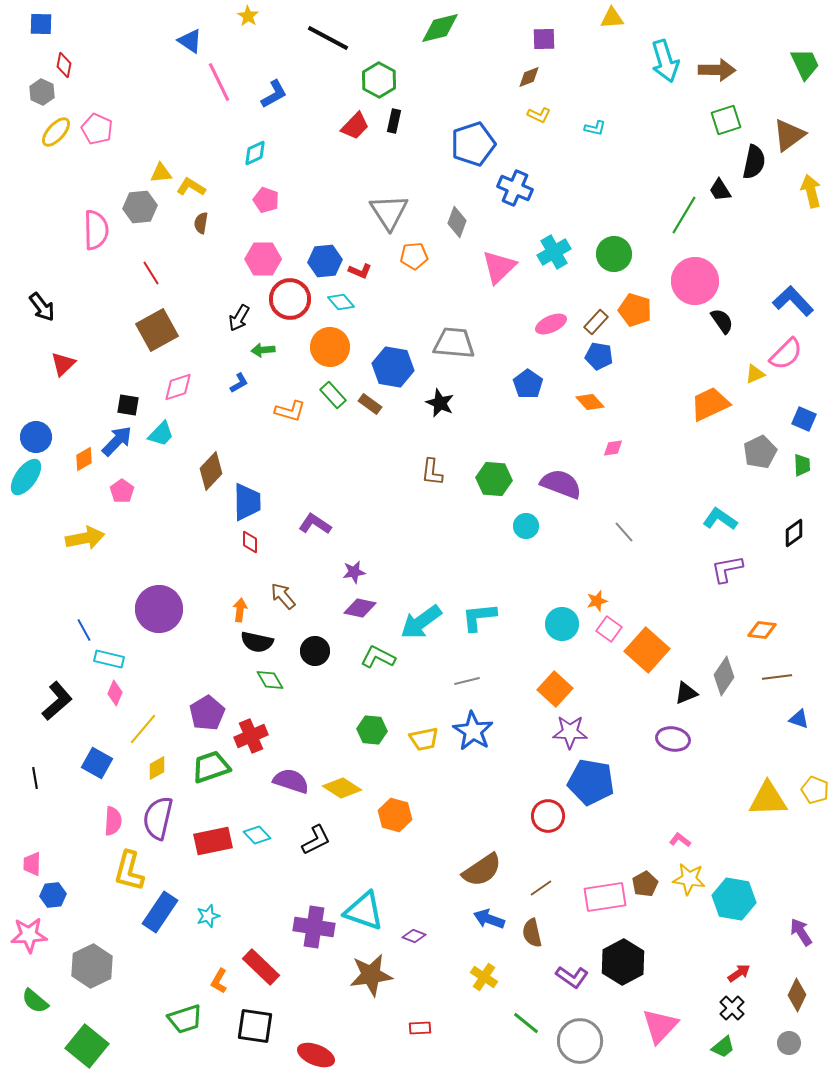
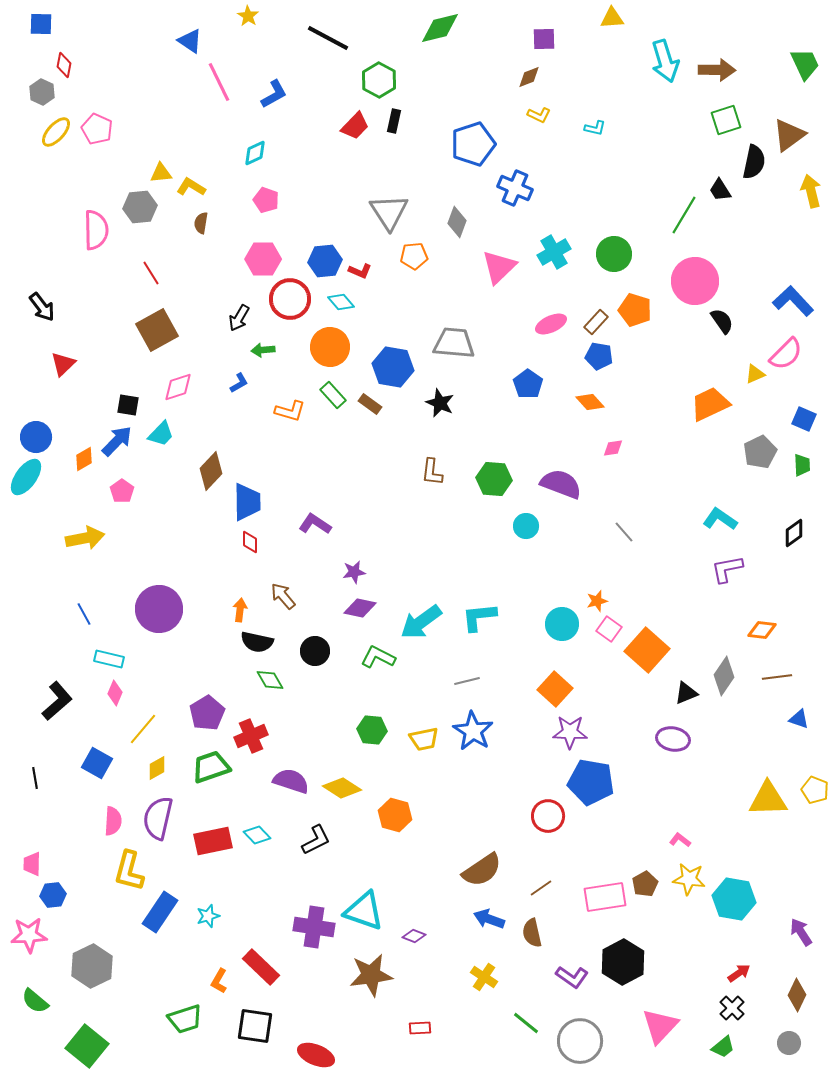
blue line at (84, 630): moved 16 px up
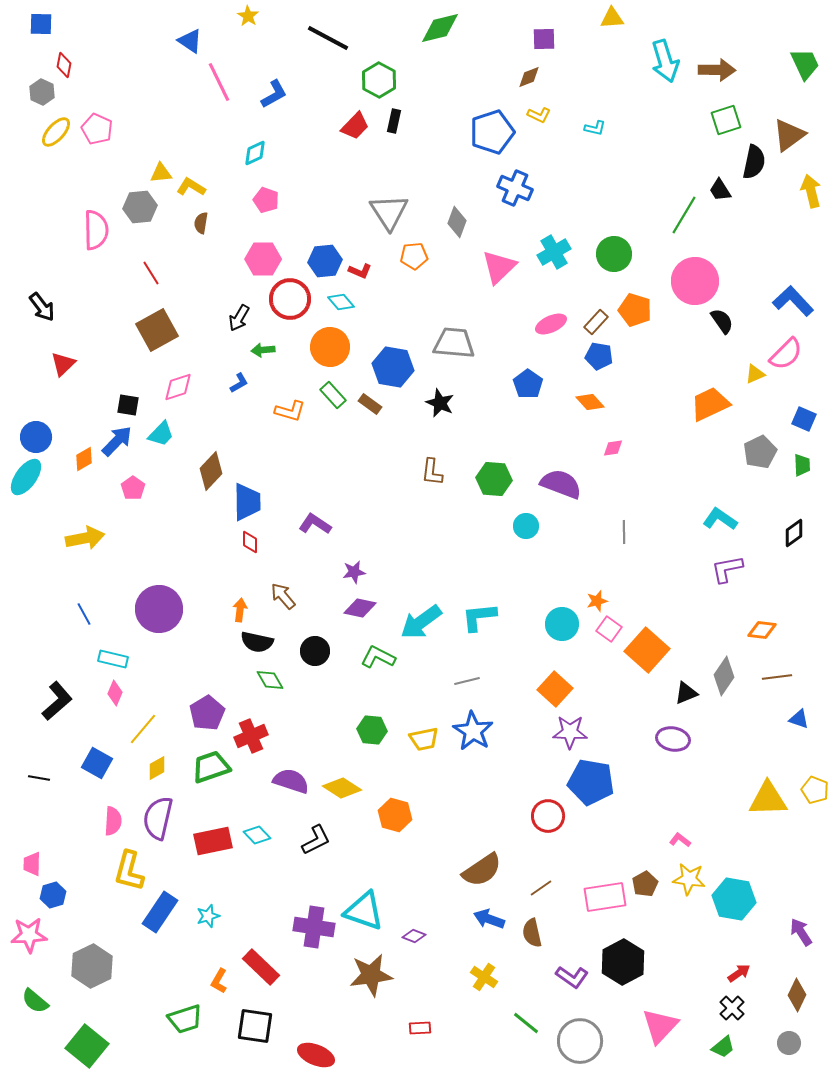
blue pentagon at (473, 144): moved 19 px right, 12 px up
pink pentagon at (122, 491): moved 11 px right, 3 px up
gray line at (624, 532): rotated 40 degrees clockwise
cyan rectangle at (109, 659): moved 4 px right
black line at (35, 778): moved 4 px right; rotated 70 degrees counterclockwise
blue hexagon at (53, 895): rotated 10 degrees counterclockwise
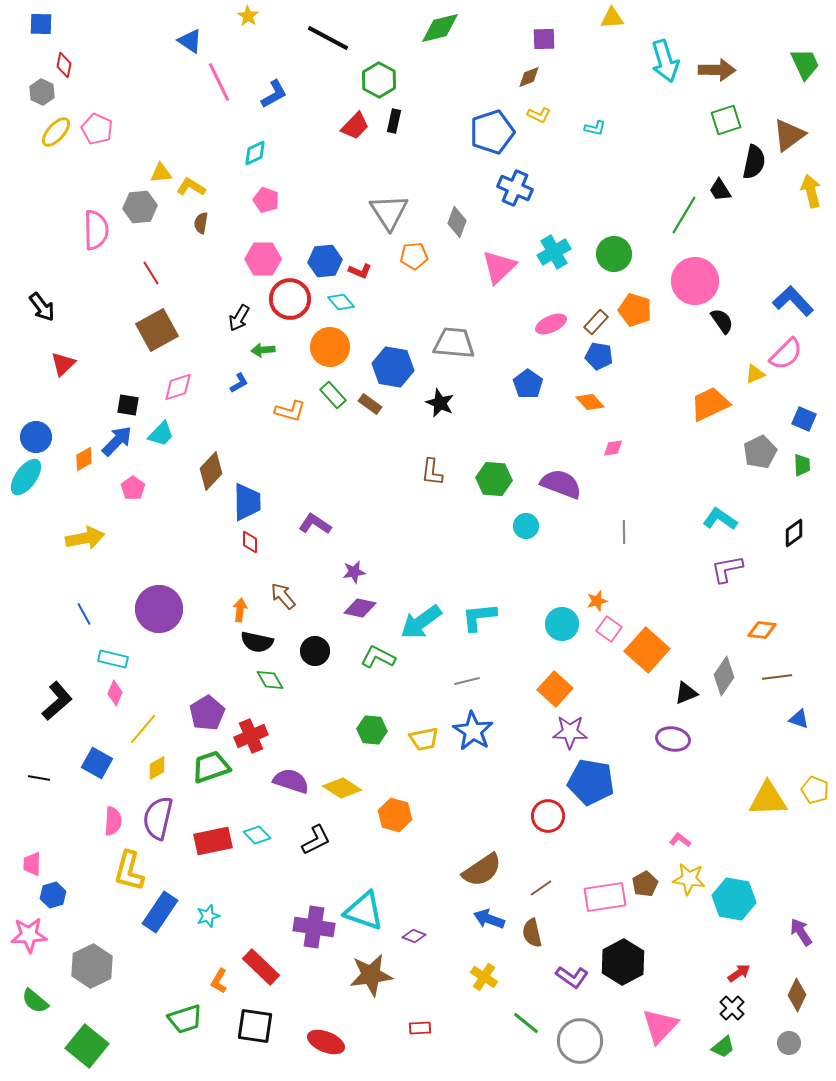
red ellipse at (316, 1055): moved 10 px right, 13 px up
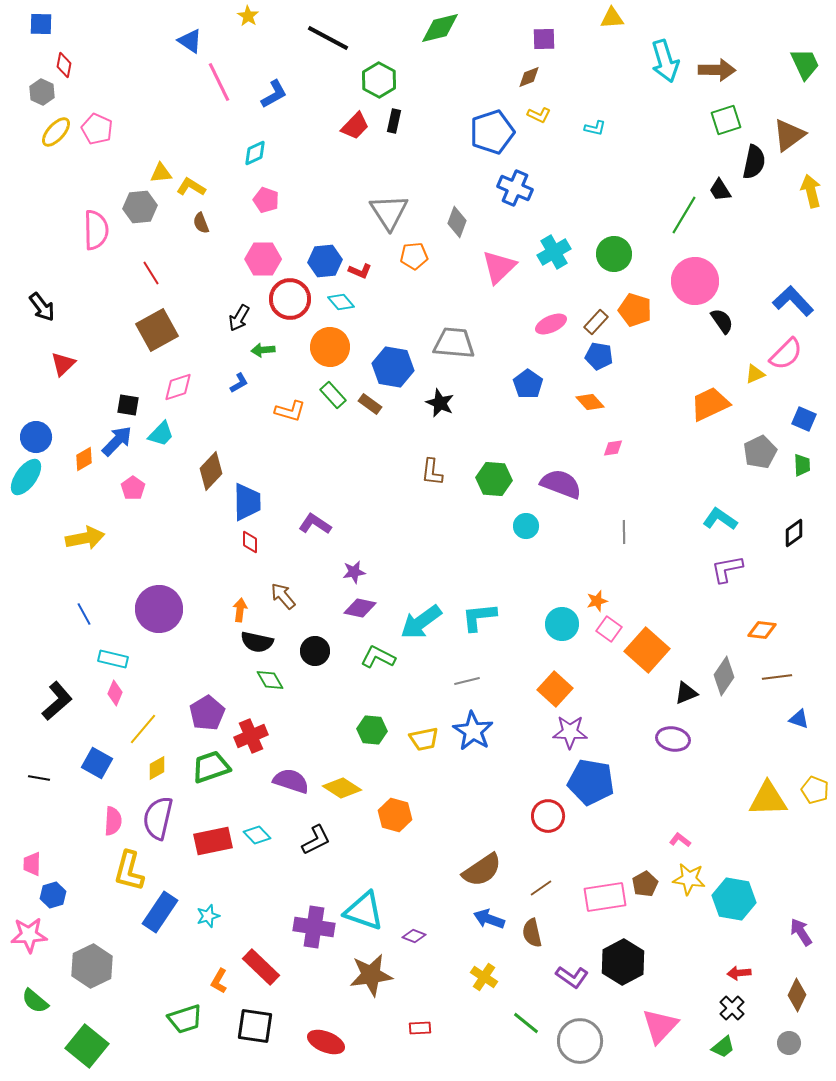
brown semicircle at (201, 223): rotated 30 degrees counterclockwise
red arrow at (739, 973): rotated 150 degrees counterclockwise
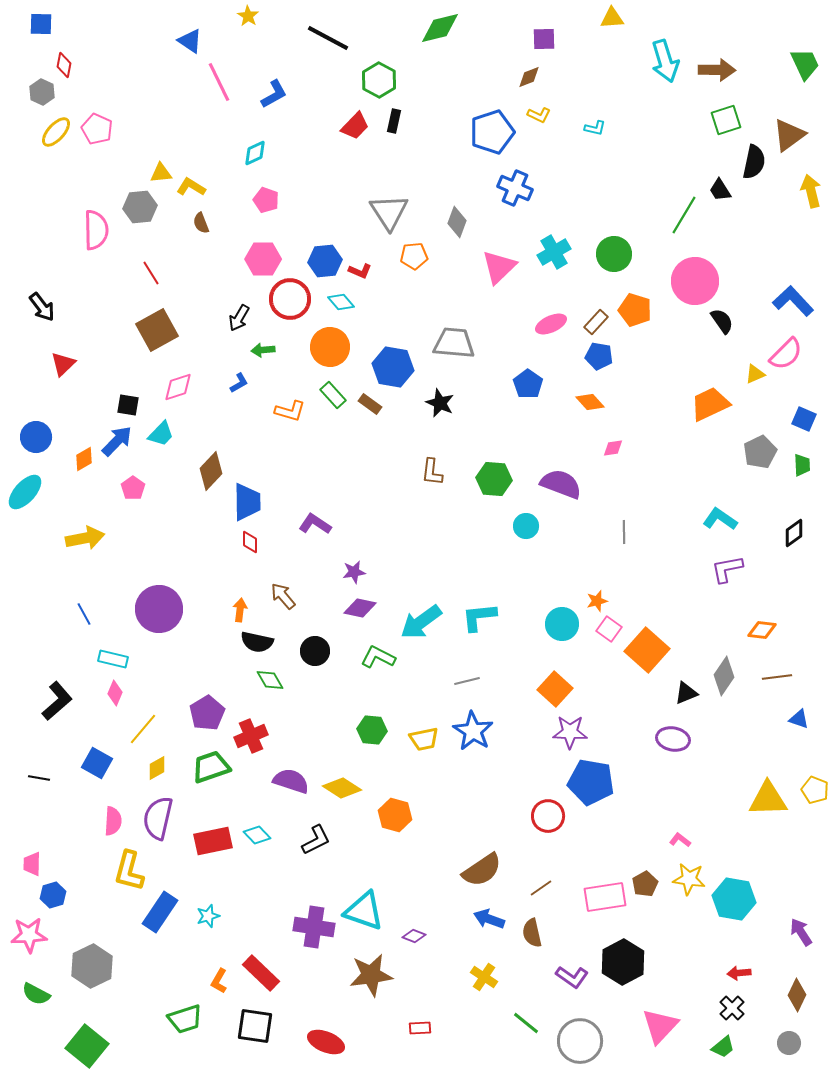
cyan ellipse at (26, 477): moved 1 px left, 15 px down; rotated 6 degrees clockwise
red rectangle at (261, 967): moved 6 px down
green semicircle at (35, 1001): moved 1 px right, 7 px up; rotated 12 degrees counterclockwise
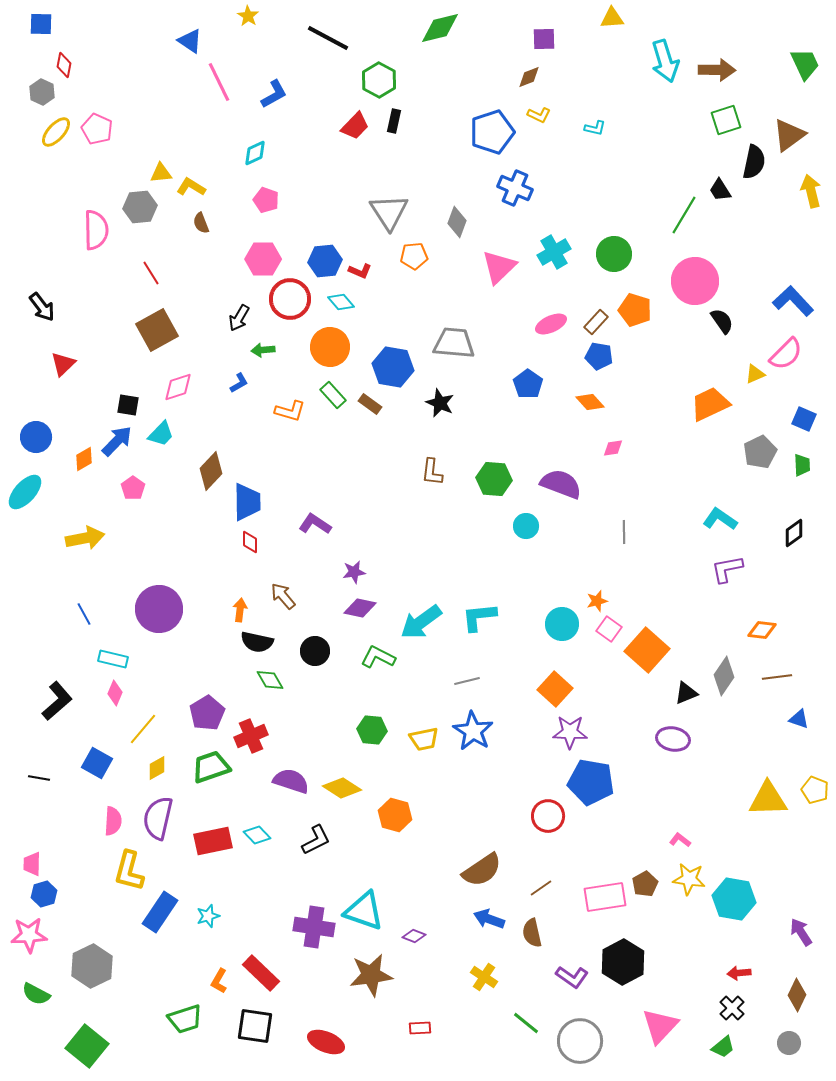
blue hexagon at (53, 895): moved 9 px left, 1 px up
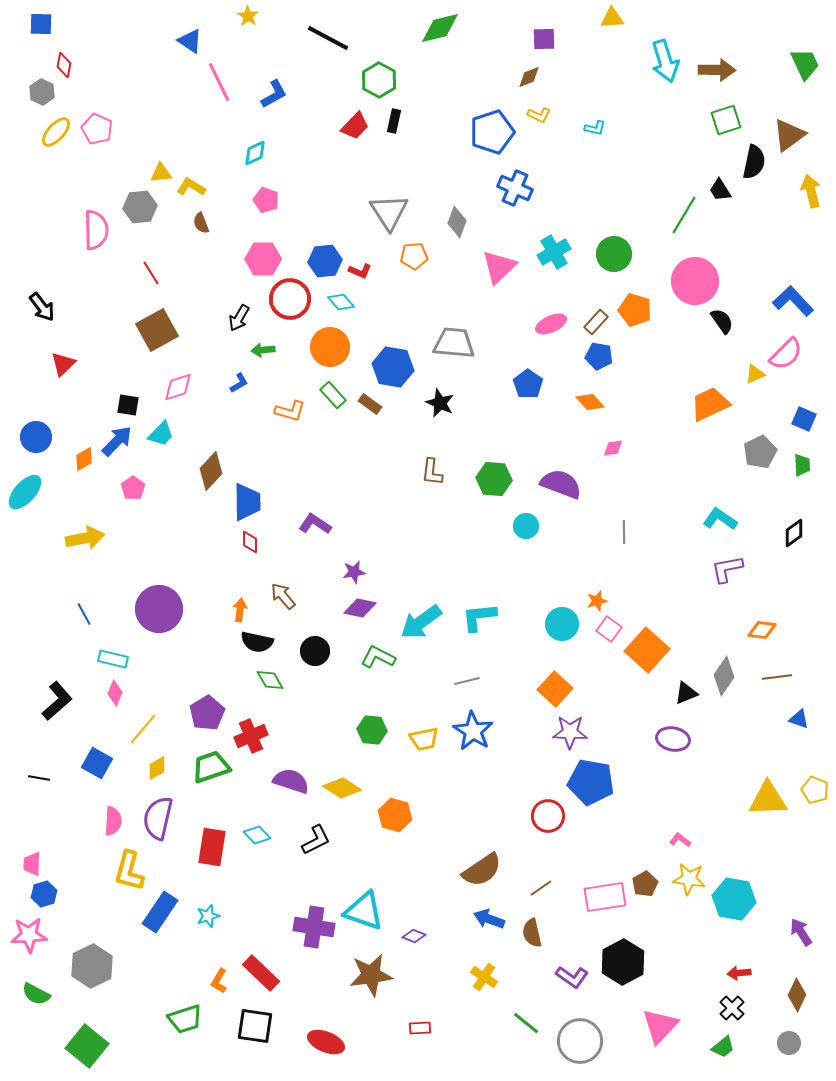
red rectangle at (213, 841): moved 1 px left, 6 px down; rotated 69 degrees counterclockwise
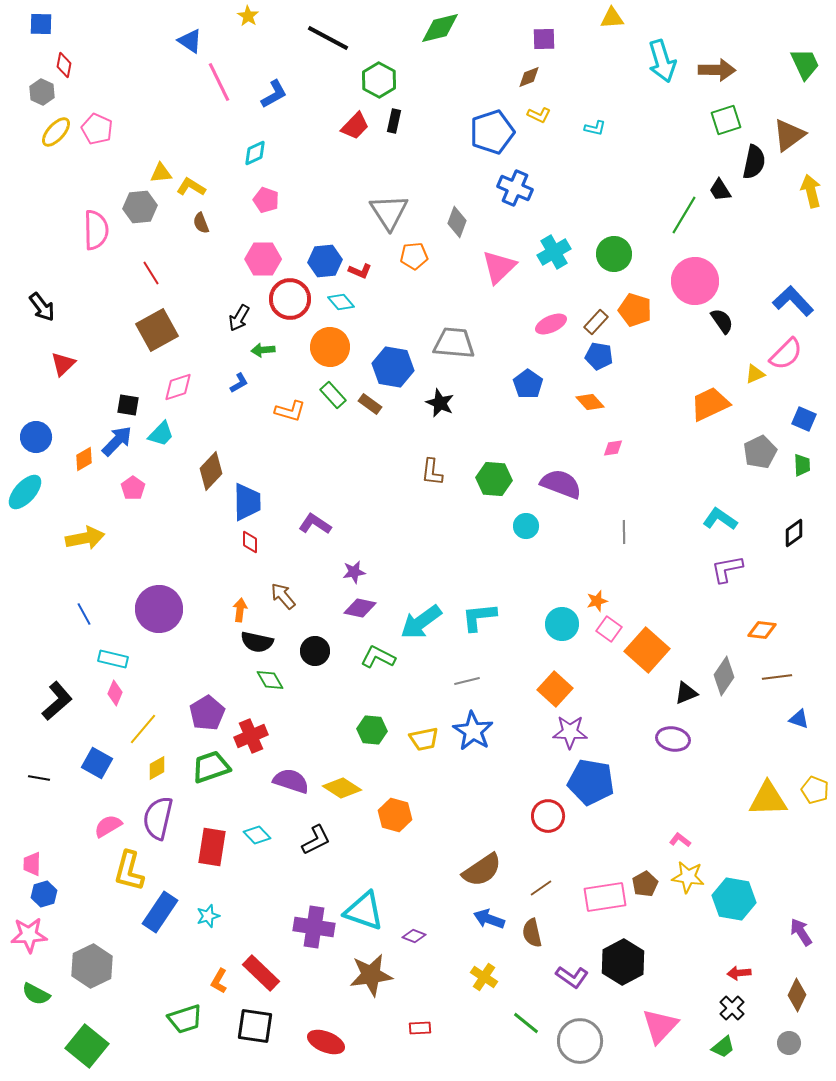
cyan arrow at (665, 61): moved 3 px left
pink semicircle at (113, 821): moved 5 px left, 5 px down; rotated 124 degrees counterclockwise
yellow star at (689, 879): moved 1 px left, 2 px up
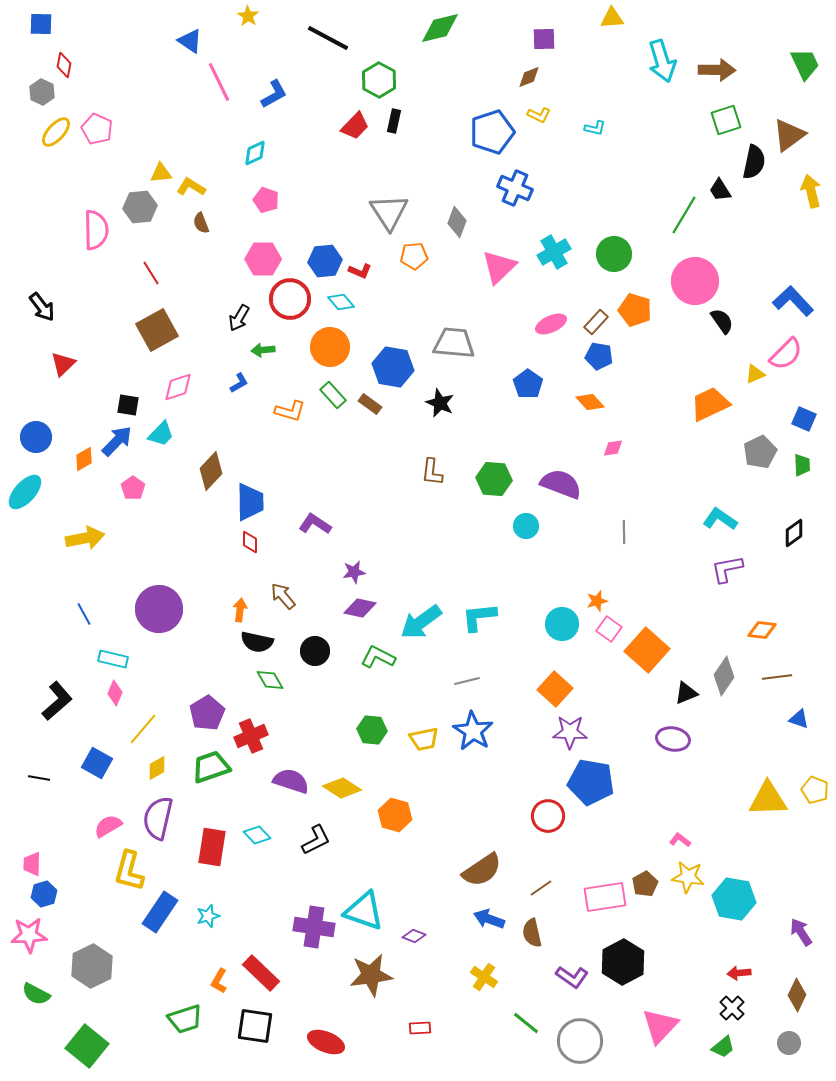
blue trapezoid at (247, 502): moved 3 px right
